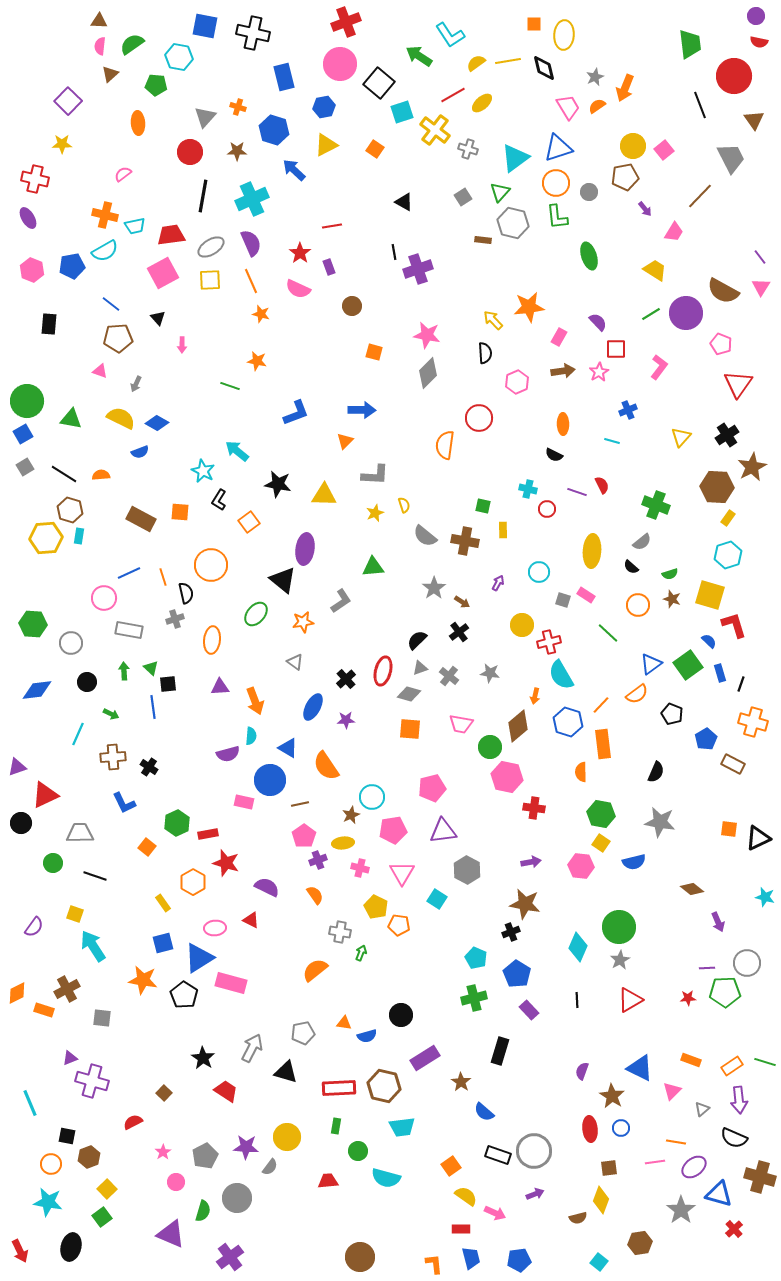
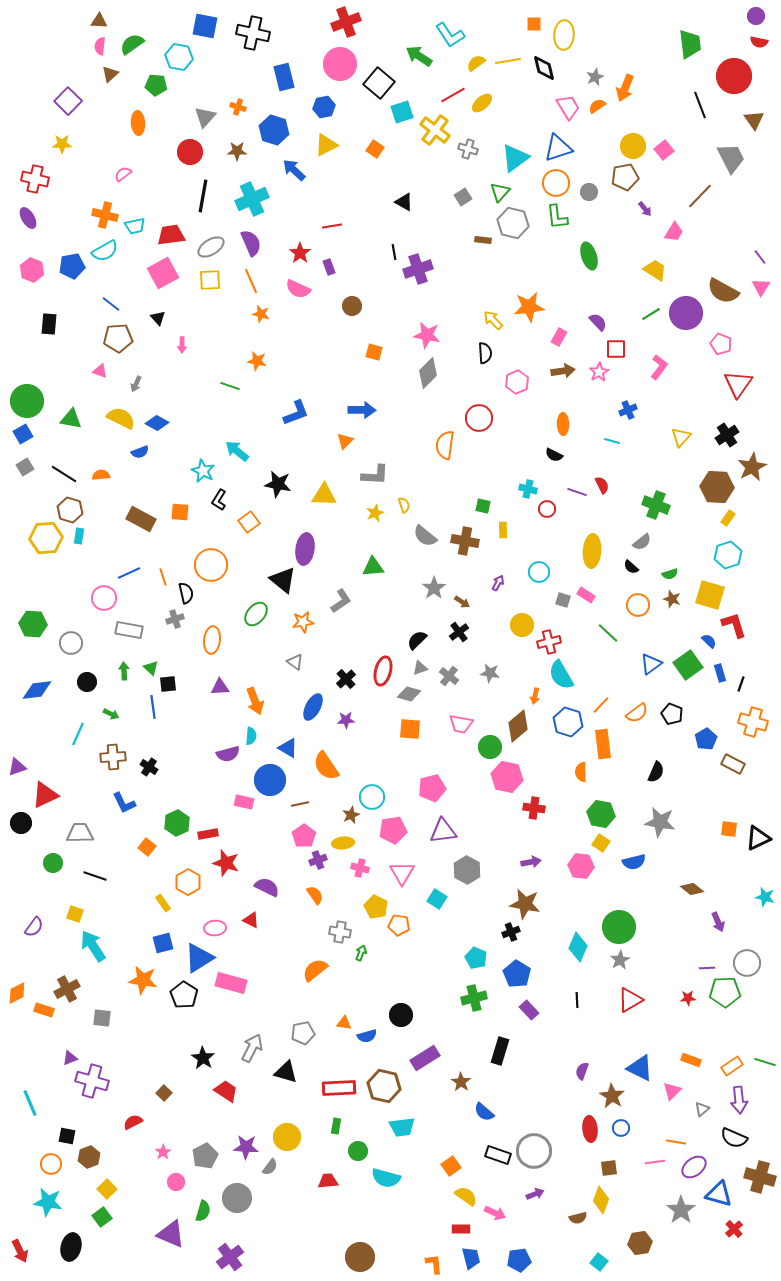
orange semicircle at (637, 694): moved 19 px down
orange hexagon at (193, 882): moved 5 px left
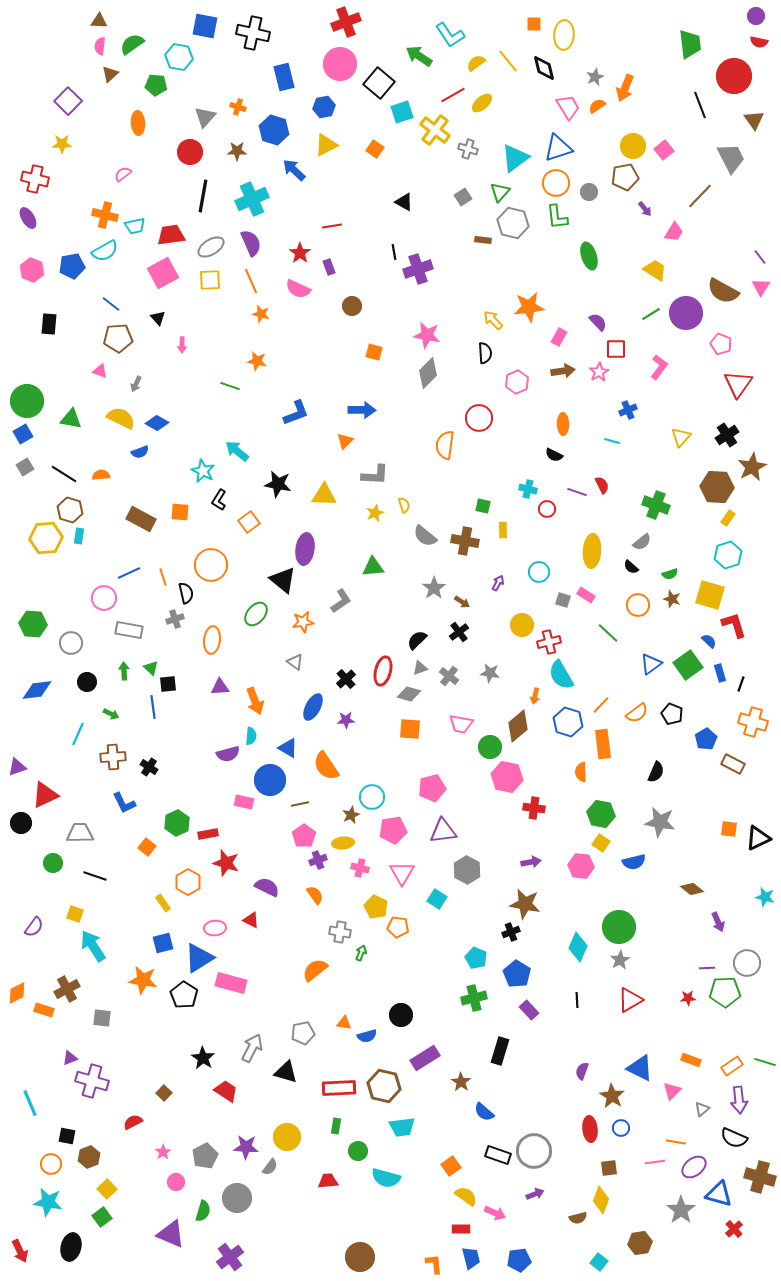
yellow line at (508, 61): rotated 60 degrees clockwise
orange pentagon at (399, 925): moved 1 px left, 2 px down
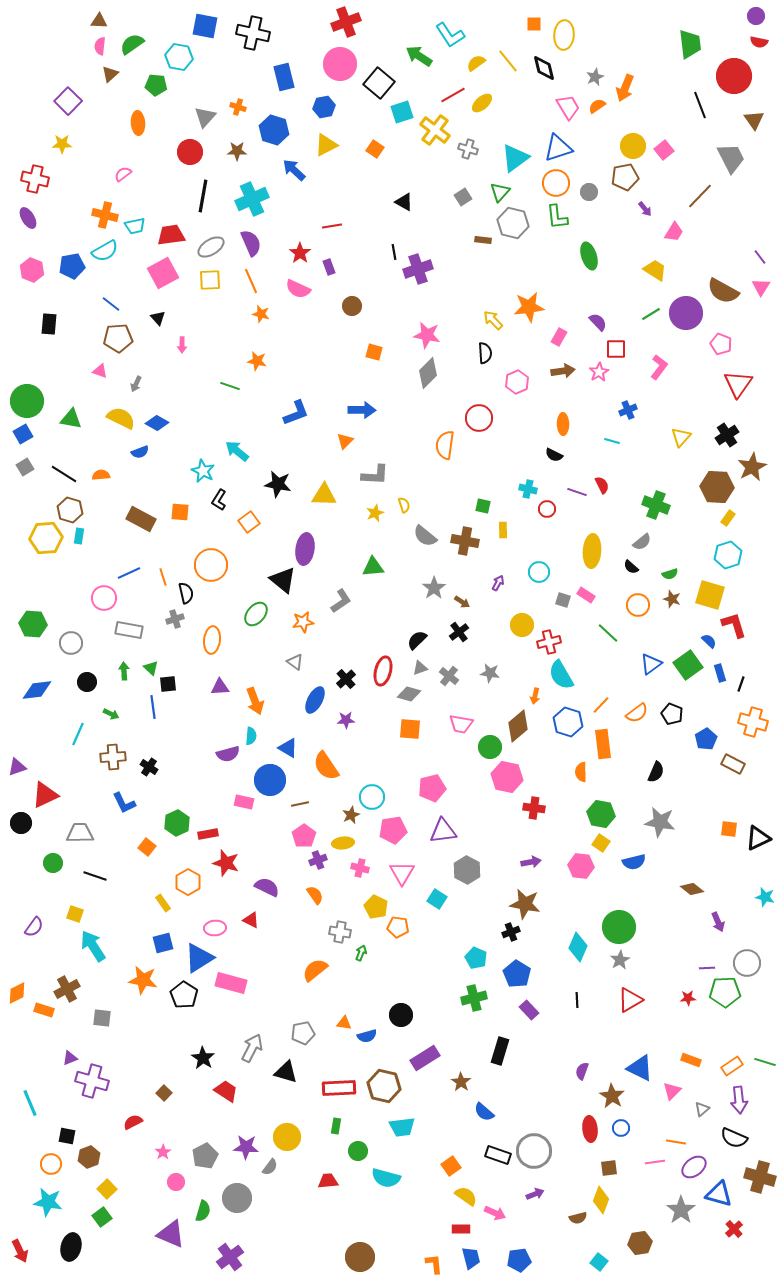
blue ellipse at (313, 707): moved 2 px right, 7 px up
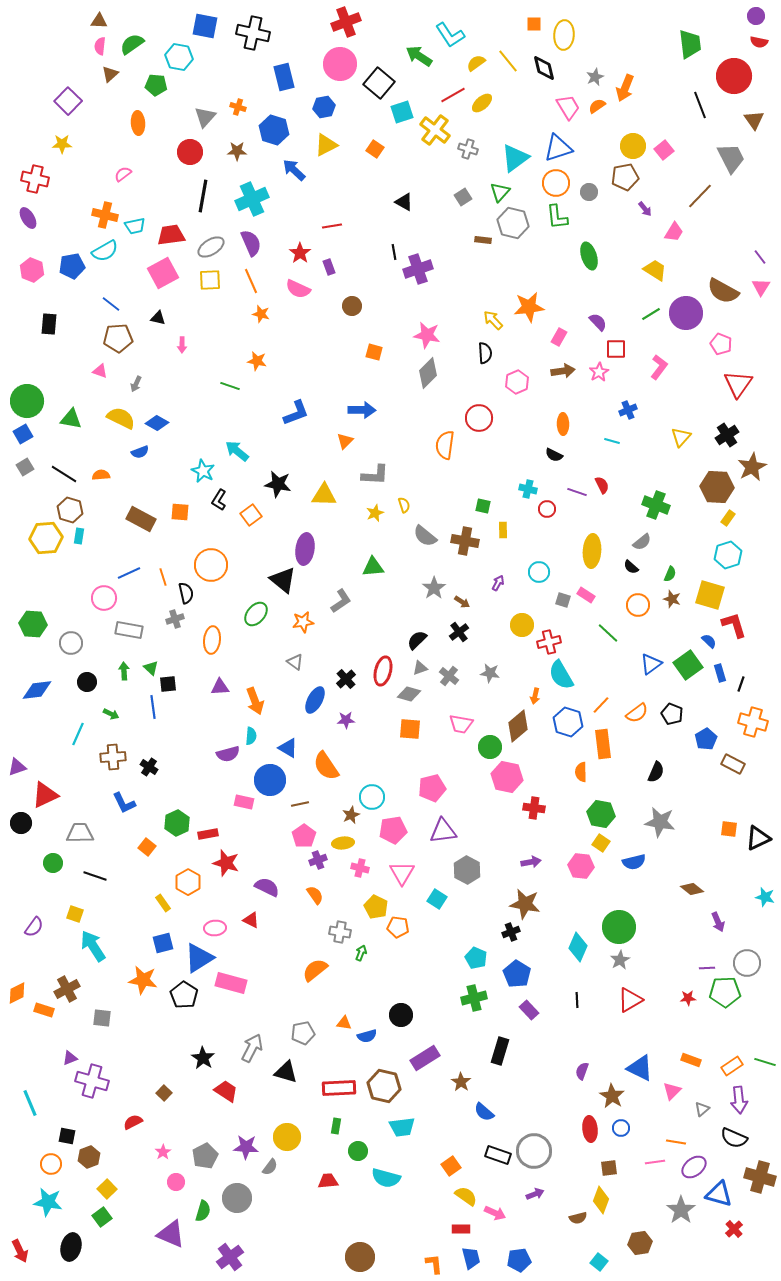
black triangle at (158, 318): rotated 35 degrees counterclockwise
orange square at (249, 522): moved 2 px right, 7 px up
green semicircle at (670, 574): rotated 49 degrees counterclockwise
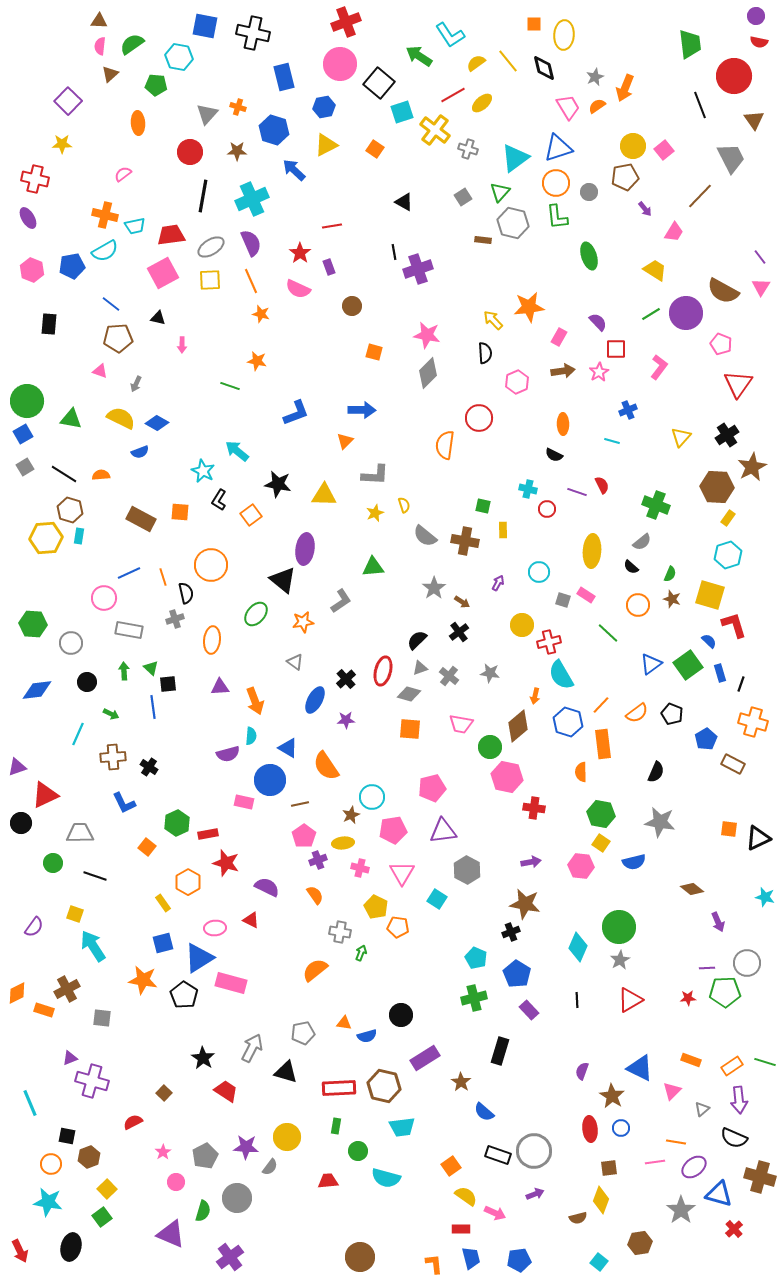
gray triangle at (205, 117): moved 2 px right, 3 px up
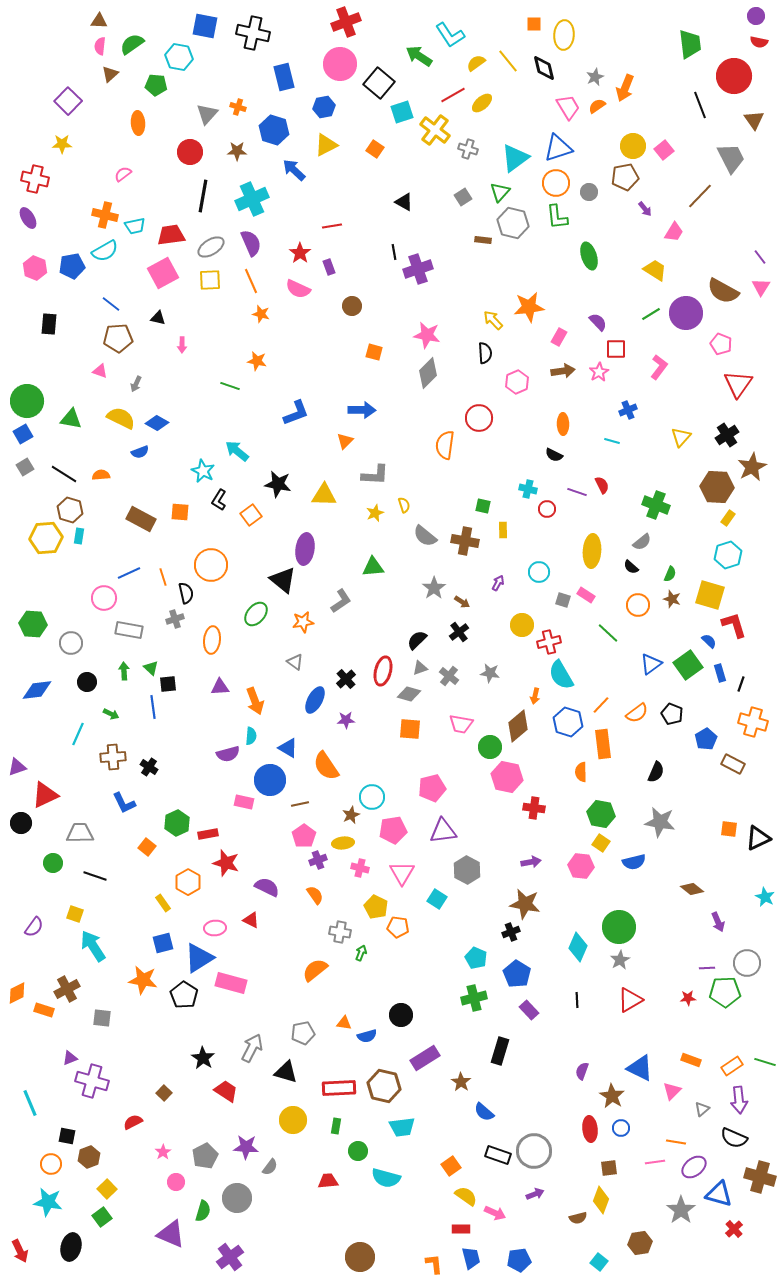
pink hexagon at (32, 270): moved 3 px right, 2 px up
cyan star at (765, 897): rotated 12 degrees clockwise
yellow circle at (287, 1137): moved 6 px right, 17 px up
